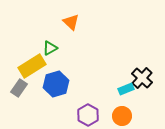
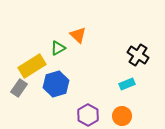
orange triangle: moved 7 px right, 13 px down
green triangle: moved 8 px right
black cross: moved 4 px left, 23 px up; rotated 10 degrees counterclockwise
cyan rectangle: moved 1 px right, 5 px up
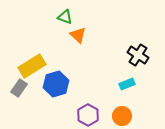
green triangle: moved 7 px right, 31 px up; rotated 49 degrees clockwise
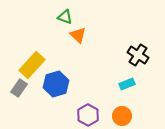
yellow rectangle: moved 1 px up; rotated 16 degrees counterclockwise
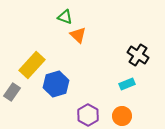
gray rectangle: moved 7 px left, 4 px down
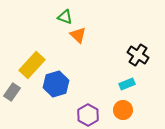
orange circle: moved 1 px right, 6 px up
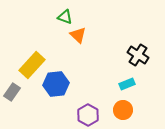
blue hexagon: rotated 10 degrees clockwise
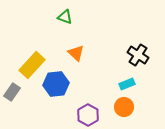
orange triangle: moved 2 px left, 18 px down
orange circle: moved 1 px right, 3 px up
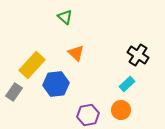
green triangle: rotated 21 degrees clockwise
cyan rectangle: rotated 21 degrees counterclockwise
gray rectangle: moved 2 px right
orange circle: moved 3 px left, 3 px down
purple hexagon: rotated 20 degrees clockwise
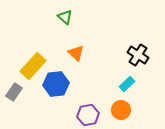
yellow rectangle: moved 1 px right, 1 px down
